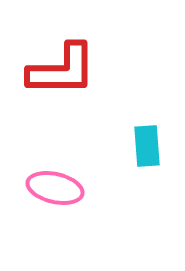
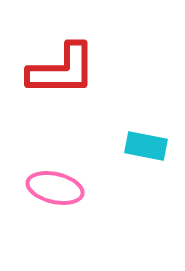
cyan rectangle: moved 1 px left; rotated 75 degrees counterclockwise
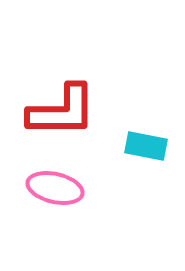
red L-shape: moved 41 px down
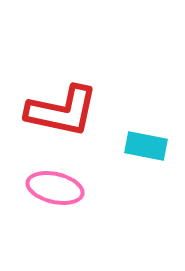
red L-shape: rotated 12 degrees clockwise
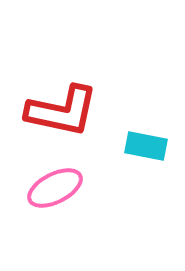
pink ellipse: rotated 40 degrees counterclockwise
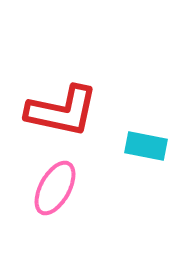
pink ellipse: rotated 34 degrees counterclockwise
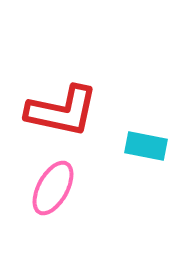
pink ellipse: moved 2 px left
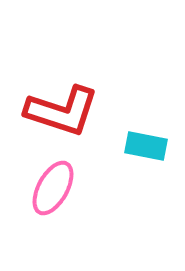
red L-shape: rotated 6 degrees clockwise
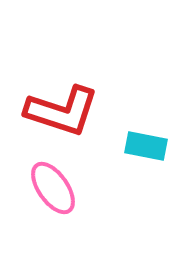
pink ellipse: rotated 64 degrees counterclockwise
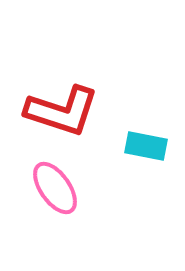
pink ellipse: moved 2 px right
